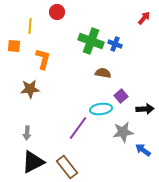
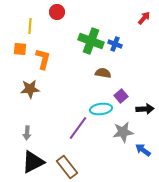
orange square: moved 6 px right, 3 px down
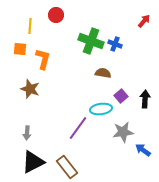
red circle: moved 1 px left, 3 px down
red arrow: moved 3 px down
brown star: rotated 24 degrees clockwise
black arrow: moved 10 px up; rotated 84 degrees counterclockwise
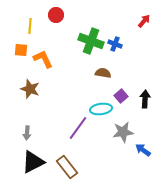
orange square: moved 1 px right, 1 px down
orange L-shape: rotated 40 degrees counterclockwise
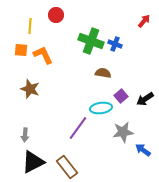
orange L-shape: moved 4 px up
black arrow: rotated 126 degrees counterclockwise
cyan ellipse: moved 1 px up
gray arrow: moved 2 px left, 2 px down
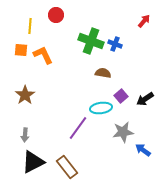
brown star: moved 5 px left, 6 px down; rotated 18 degrees clockwise
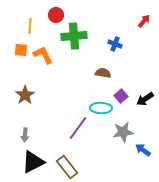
green cross: moved 17 px left, 5 px up; rotated 25 degrees counterclockwise
cyan ellipse: rotated 10 degrees clockwise
